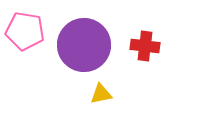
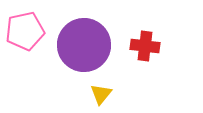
pink pentagon: rotated 21 degrees counterclockwise
yellow triangle: rotated 40 degrees counterclockwise
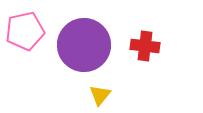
yellow triangle: moved 1 px left, 1 px down
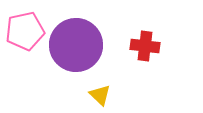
purple circle: moved 8 px left
yellow triangle: rotated 25 degrees counterclockwise
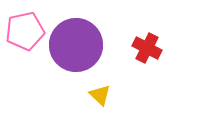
red cross: moved 2 px right, 2 px down; rotated 20 degrees clockwise
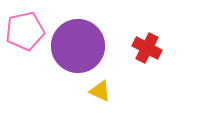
purple circle: moved 2 px right, 1 px down
yellow triangle: moved 4 px up; rotated 20 degrees counterclockwise
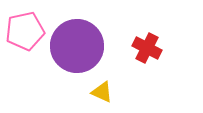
purple circle: moved 1 px left
yellow triangle: moved 2 px right, 1 px down
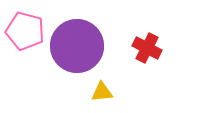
pink pentagon: rotated 27 degrees clockwise
yellow triangle: rotated 30 degrees counterclockwise
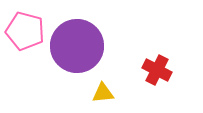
red cross: moved 10 px right, 22 px down
yellow triangle: moved 1 px right, 1 px down
